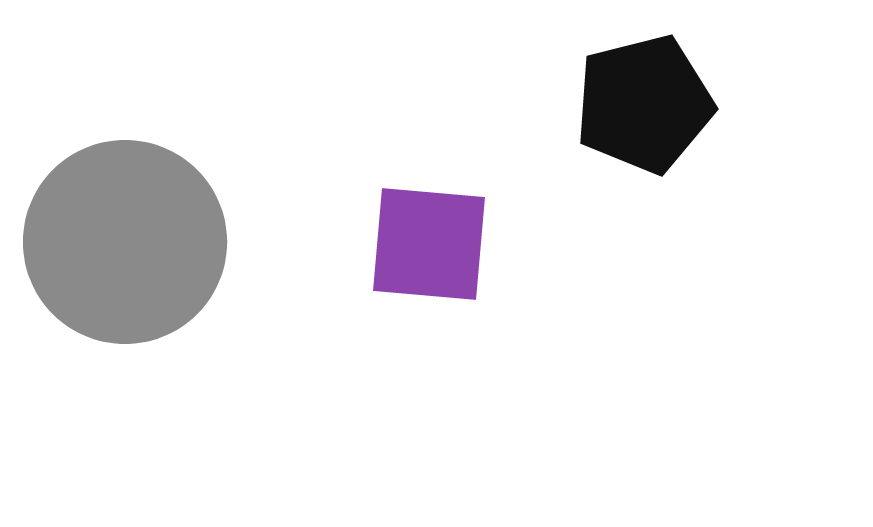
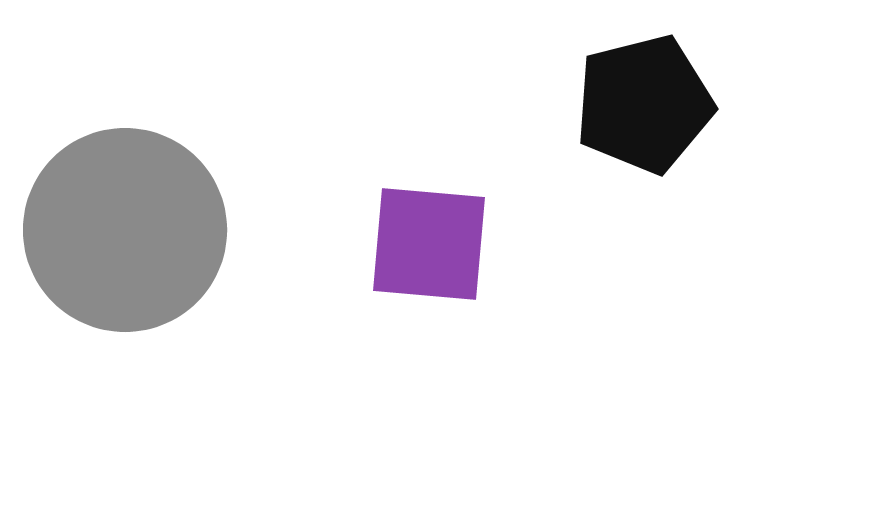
gray circle: moved 12 px up
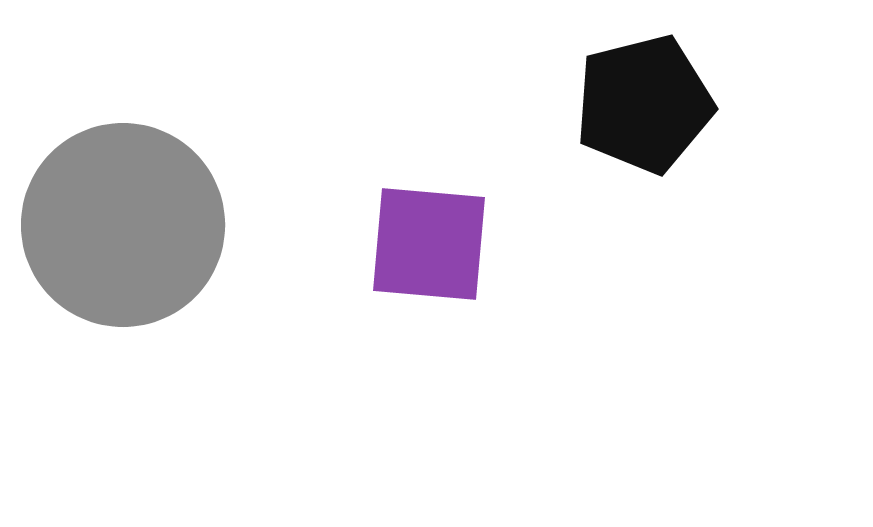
gray circle: moved 2 px left, 5 px up
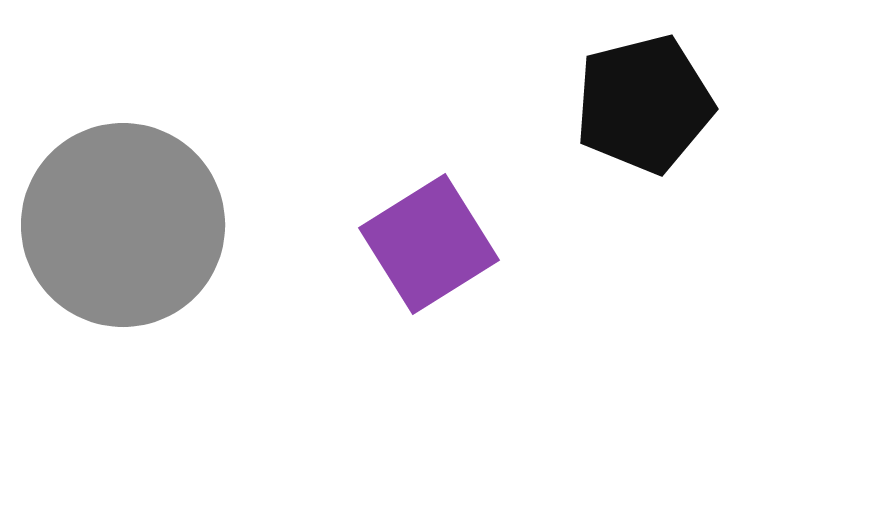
purple square: rotated 37 degrees counterclockwise
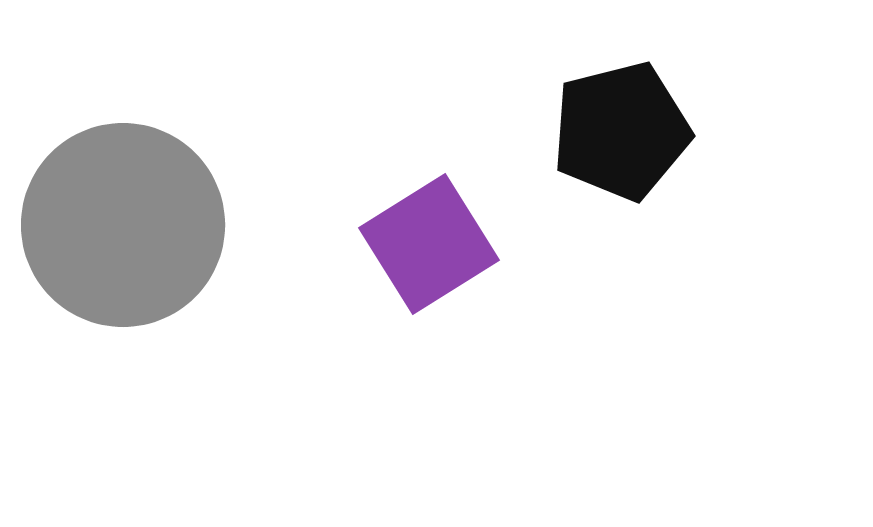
black pentagon: moved 23 px left, 27 px down
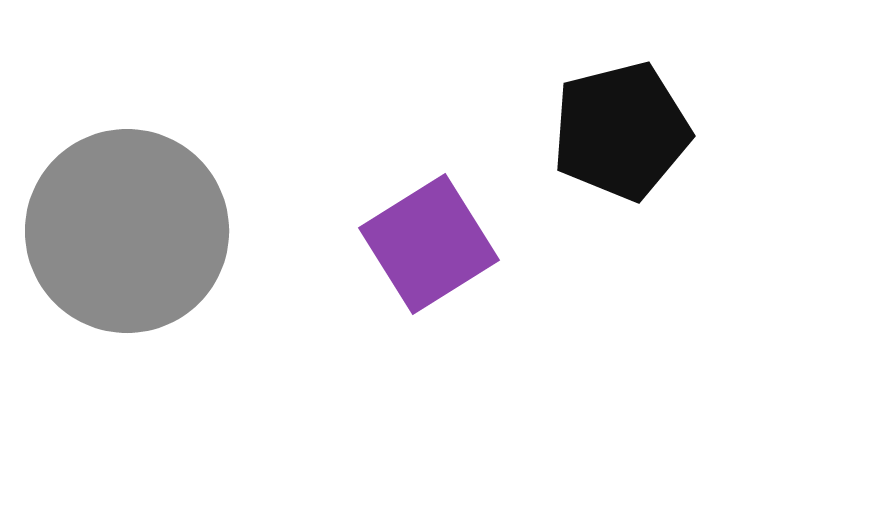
gray circle: moved 4 px right, 6 px down
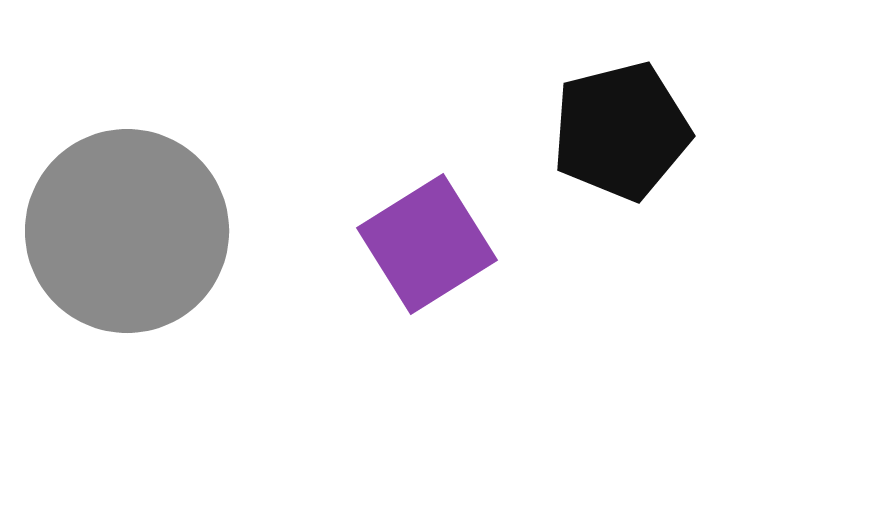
purple square: moved 2 px left
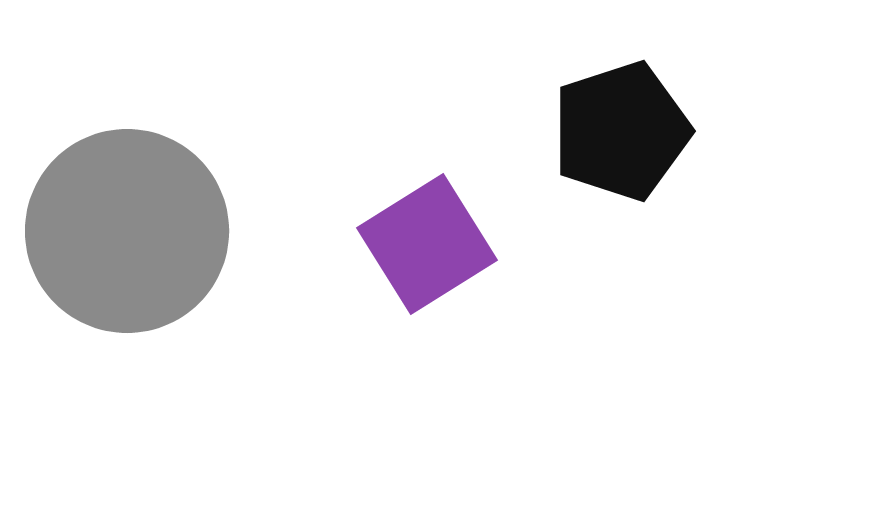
black pentagon: rotated 4 degrees counterclockwise
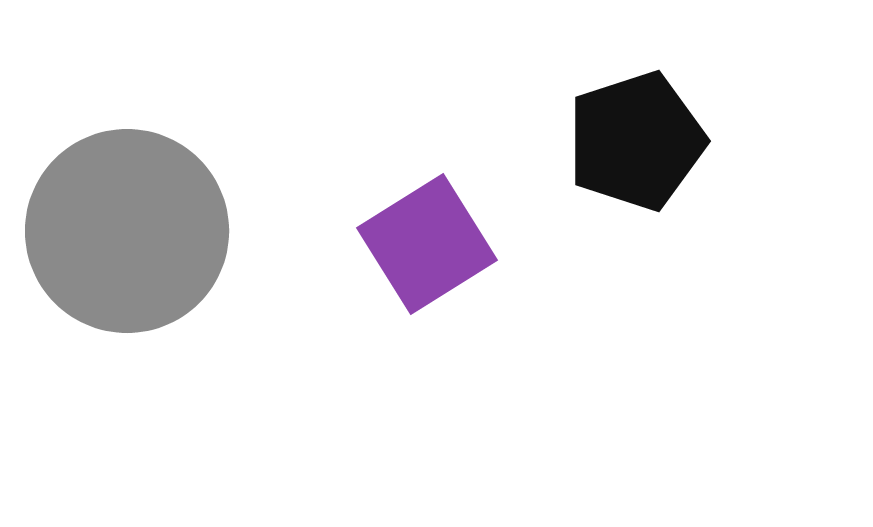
black pentagon: moved 15 px right, 10 px down
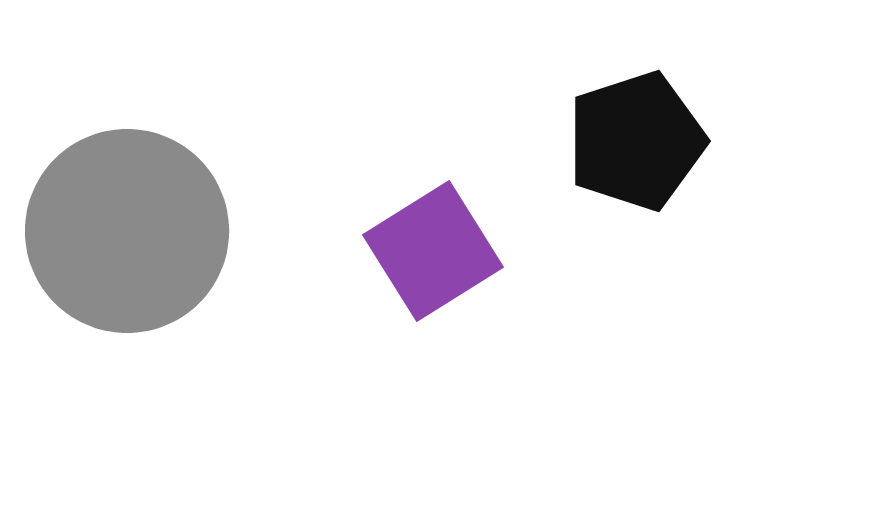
purple square: moved 6 px right, 7 px down
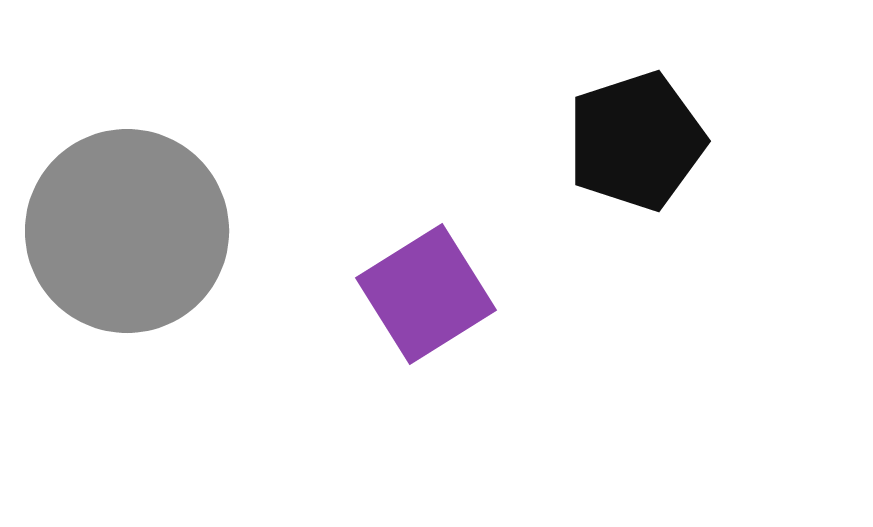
purple square: moved 7 px left, 43 px down
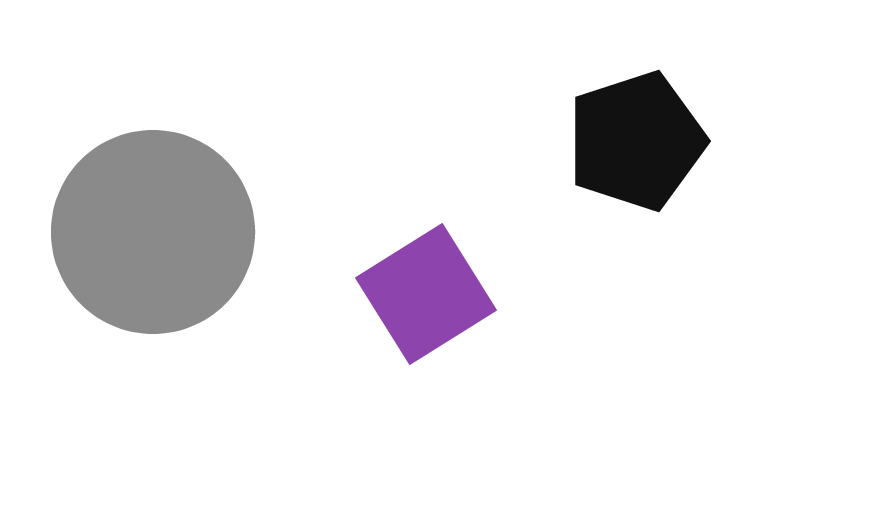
gray circle: moved 26 px right, 1 px down
